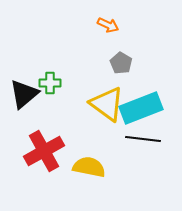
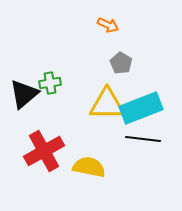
green cross: rotated 10 degrees counterclockwise
yellow triangle: rotated 36 degrees counterclockwise
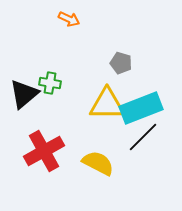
orange arrow: moved 39 px left, 6 px up
gray pentagon: rotated 15 degrees counterclockwise
green cross: rotated 20 degrees clockwise
black line: moved 2 px up; rotated 52 degrees counterclockwise
yellow semicircle: moved 9 px right, 4 px up; rotated 16 degrees clockwise
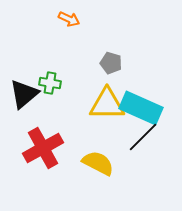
gray pentagon: moved 10 px left
cyan rectangle: rotated 45 degrees clockwise
red cross: moved 1 px left, 3 px up
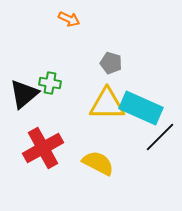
black line: moved 17 px right
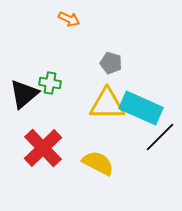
red cross: rotated 15 degrees counterclockwise
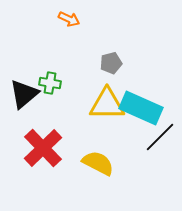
gray pentagon: rotated 30 degrees counterclockwise
